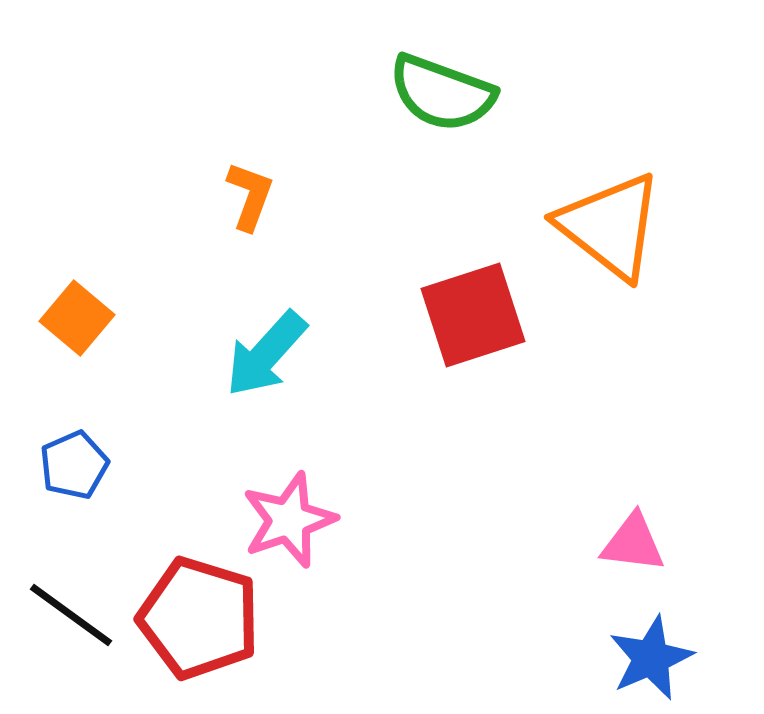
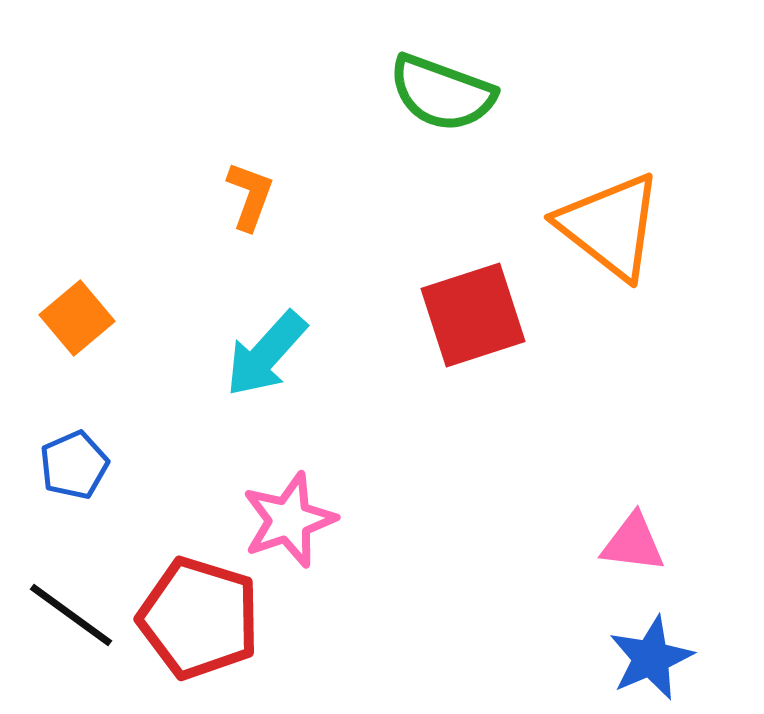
orange square: rotated 10 degrees clockwise
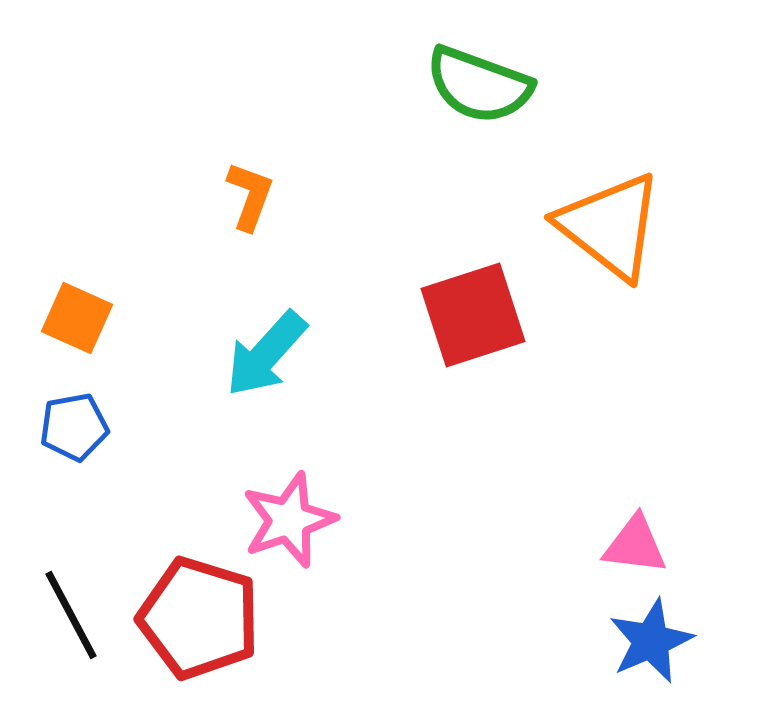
green semicircle: moved 37 px right, 8 px up
orange square: rotated 26 degrees counterclockwise
blue pentagon: moved 38 px up; rotated 14 degrees clockwise
pink triangle: moved 2 px right, 2 px down
black line: rotated 26 degrees clockwise
blue star: moved 17 px up
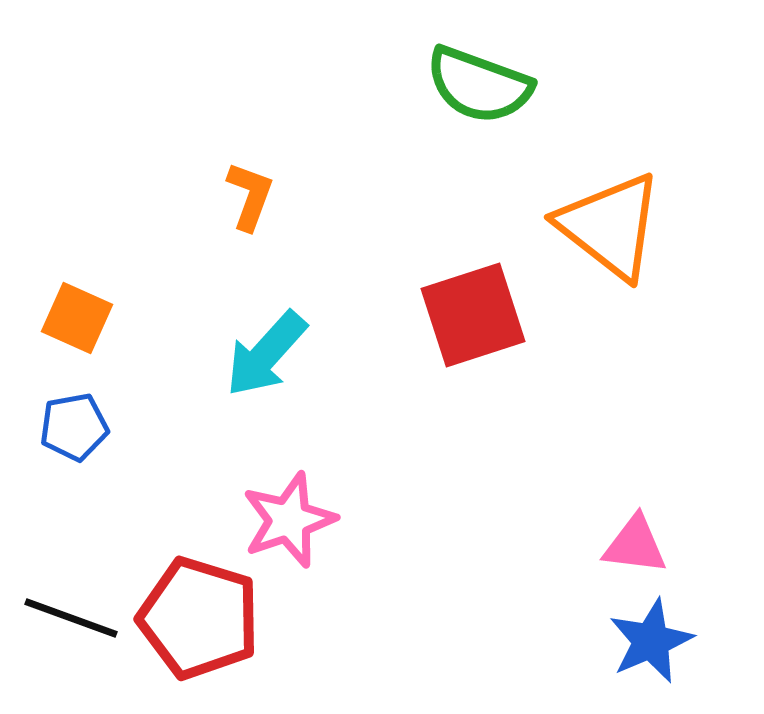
black line: moved 3 px down; rotated 42 degrees counterclockwise
